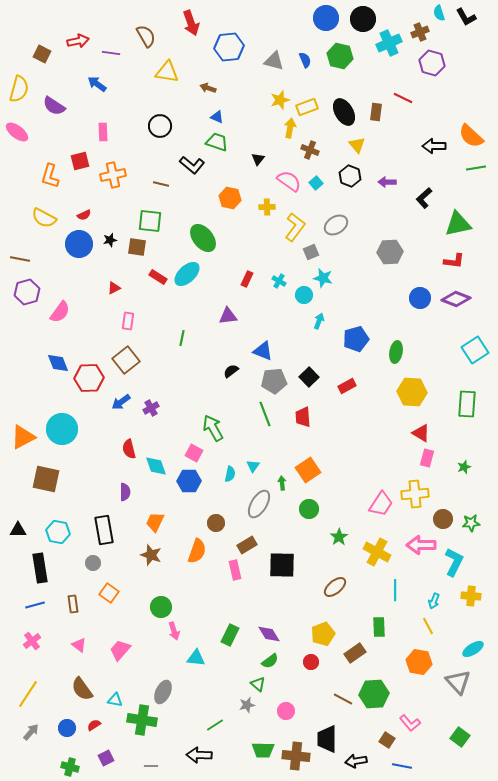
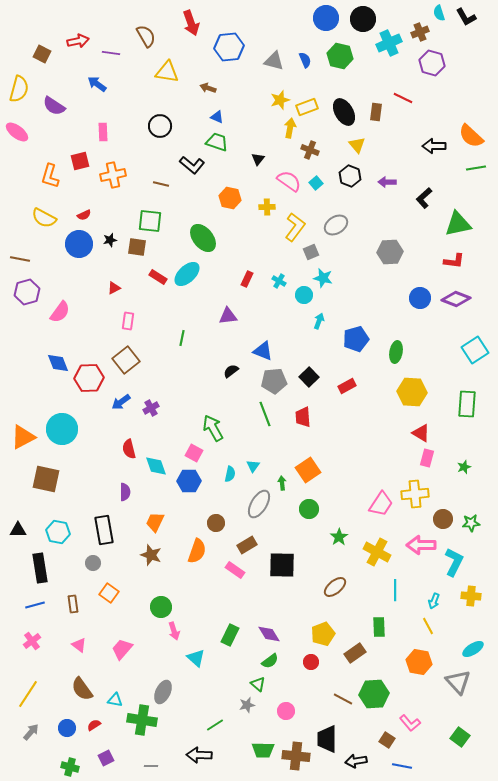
pink rectangle at (235, 570): rotated 42 degrees counterclockwise
pink trapezoid at (120, 650): moved 2 px right, 1 px up
cyan triangle at (196, 658): rotated 36 degrees clockwise
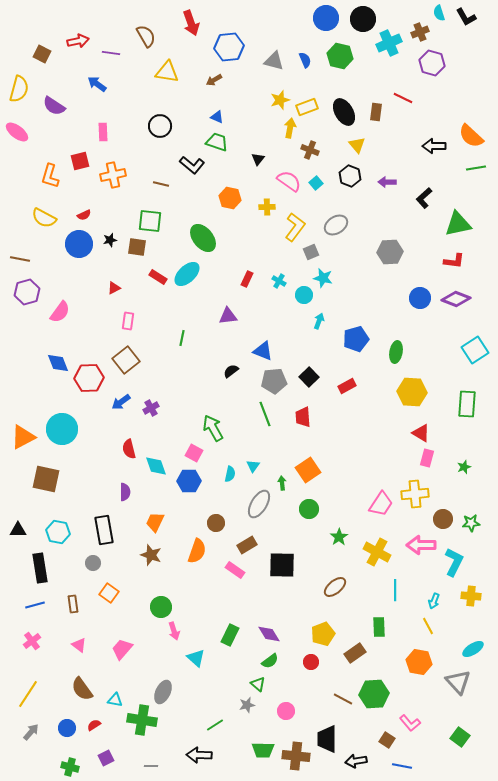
brown arrow at (208, 88): moved 6 px right, 8 px up; rotated 49 degrees counterclockwise
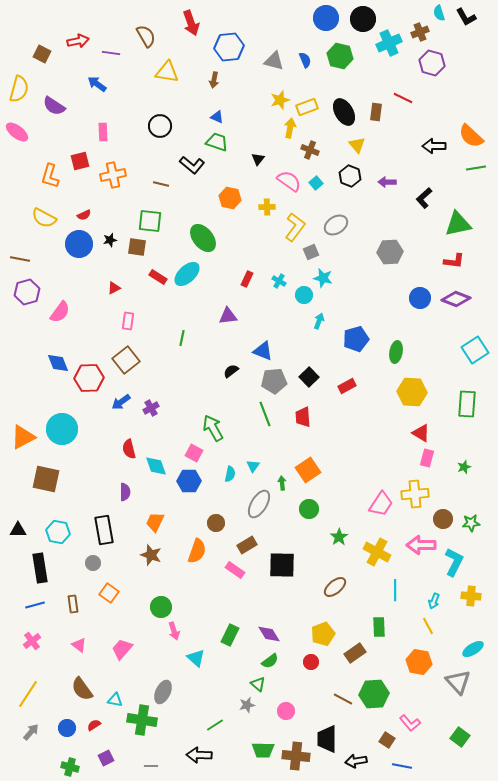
brown arrow at (214, 80): rotated 49 degrees counterclockwise
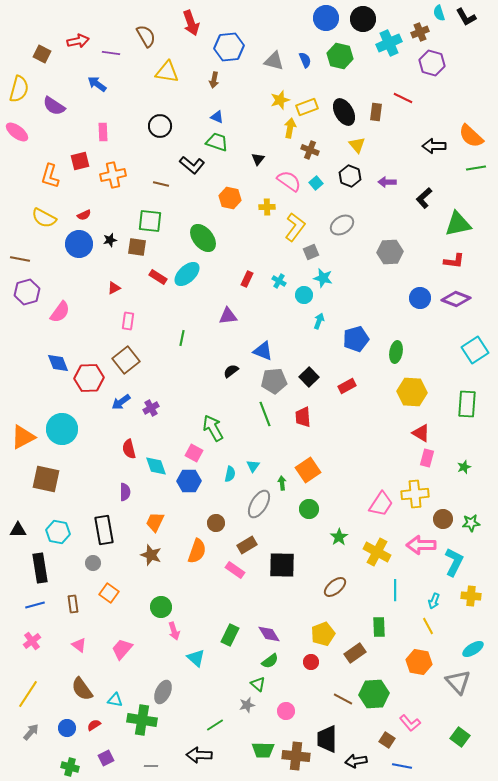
gray ellipse at (336, 225): moved 6 px right
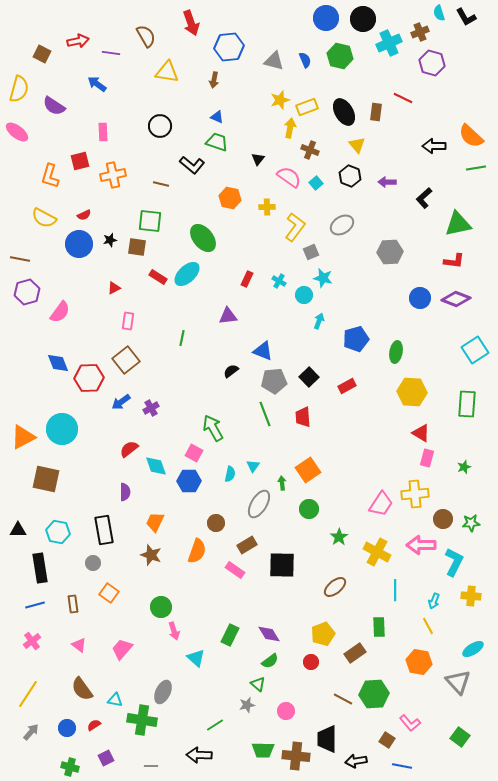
pink semicircle at (289, 181): moved 4 px up
red semicircle at (129, 449): rotated 66 degrees clockwise
